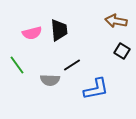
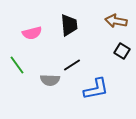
black trapezoid: moved 10 px right, 5 px up
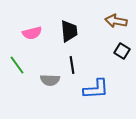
black trapezoid: moved 6 px down
black line: rotated 66 degrees counterclockwise
blue L-shape: rotated 8 degrees clockwise
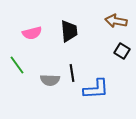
black line: moved 8 px down
